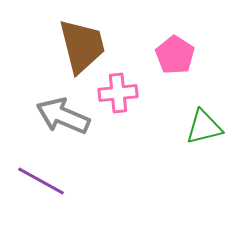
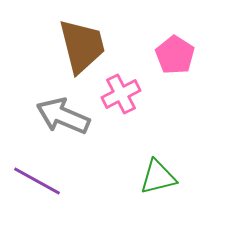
pink cross: moved 3 px right, 1 px down; rotated 21 degrees counterclockwise
green triangle: moved 46 px left, 50 px down
purple line: moved 4 px left
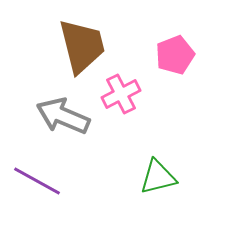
pink pentagon: rotated 18 degrees clockwise
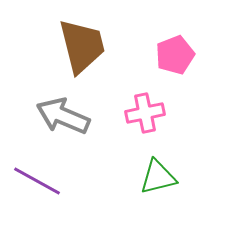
pink cross: moved 24 px right, 19 px down; rotated 15 degrees clockwise
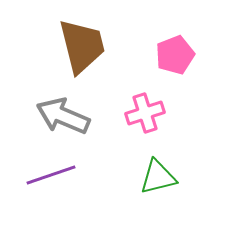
pink cross: rotated 6 degrees counterclockwise
purple line: moved 14 px right, 6 px up; rotated 48 degrees counterclockwise
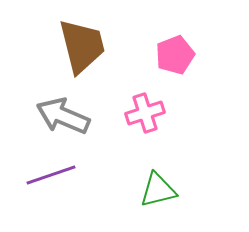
green triangle: moved 13 px down
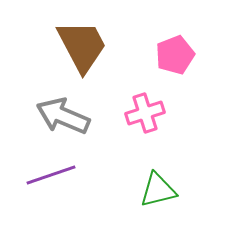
brown trapezoid: rotated 14 degrees counterclockwise
